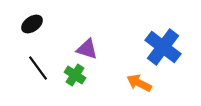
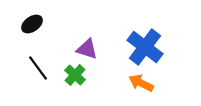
blue cross: moved 18 px left
green cross: rotated 10 degrees clockwise
orange arrow: moved 2 px right
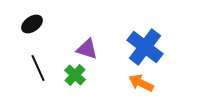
black line: rotated 12 degrees clockwise
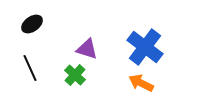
black line: moved 8 px left
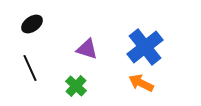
blue cross: rotated 15 degrees clockwise
green cross: moved 1 px right, 11 px down
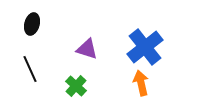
black ellipse: rotated 40 degrees counterclockwise
black line: moved 1 px down
orange arrow: rotated 50 degrees clockwise
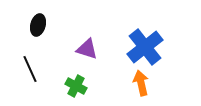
black ellipse: moved 6 px right, 1 px down
green cross: rotated 15 degrees counterclockwise
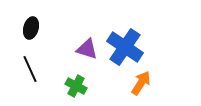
black ellipse: moved 7 px left, 3 px down
blue cross: moved 20 px left; rotated 18 degrees counterclockwise
orange arrow: rotated 45 degrees clockwise
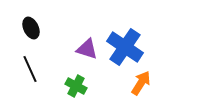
black ellipse: rotated 40 degrees counterclockwise
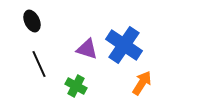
black ellipse: moved 1 px right, 7 px up
blue cross: moved 1 px left, 2 px up
black line: moved 9 px right, 5 px up
orange arrow: moved 1 px right
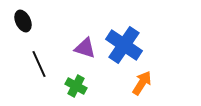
black ellipse: moved 9 px left
purple triangle: moved 2 px left, 1 px up
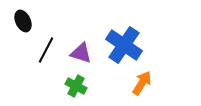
purple triangle: moved 4 px left, 5 px down
black line: moved 7 px right, 14 px up; rotated 52 degrees clockwise
